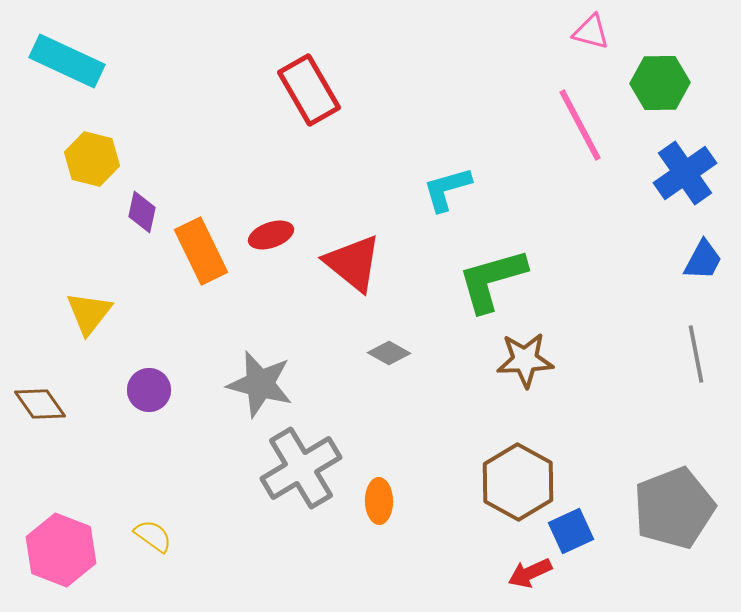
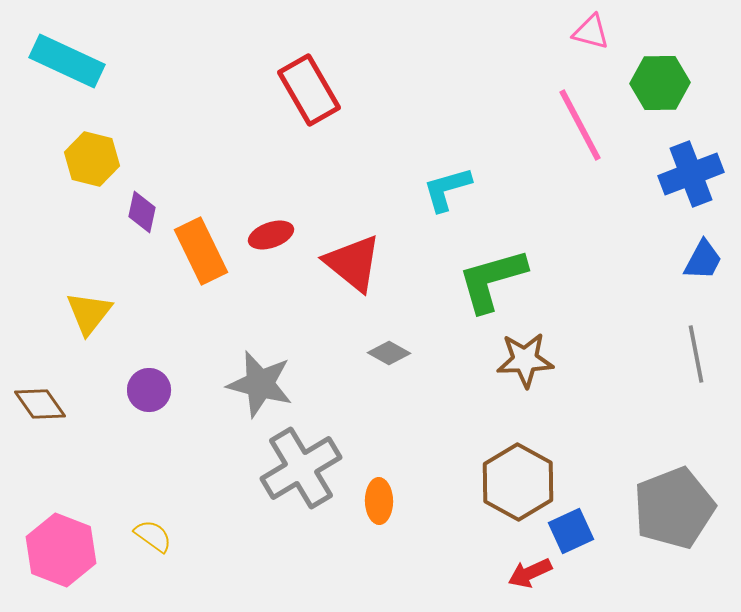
blue cross: moved 6 px right, 1 px down; rotated 14 degrees clockwise
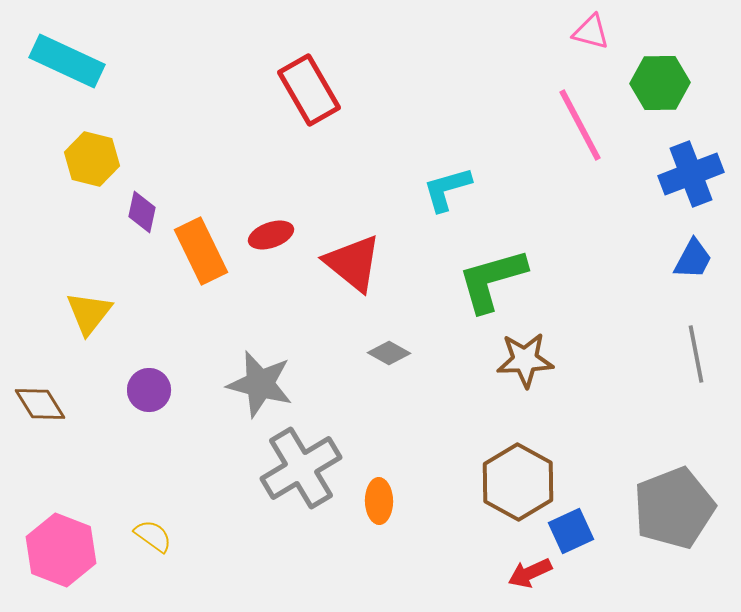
blue trapezoid: moved 10 px left, 1 px up
brown diamond: rotated 4 degrees clockwise
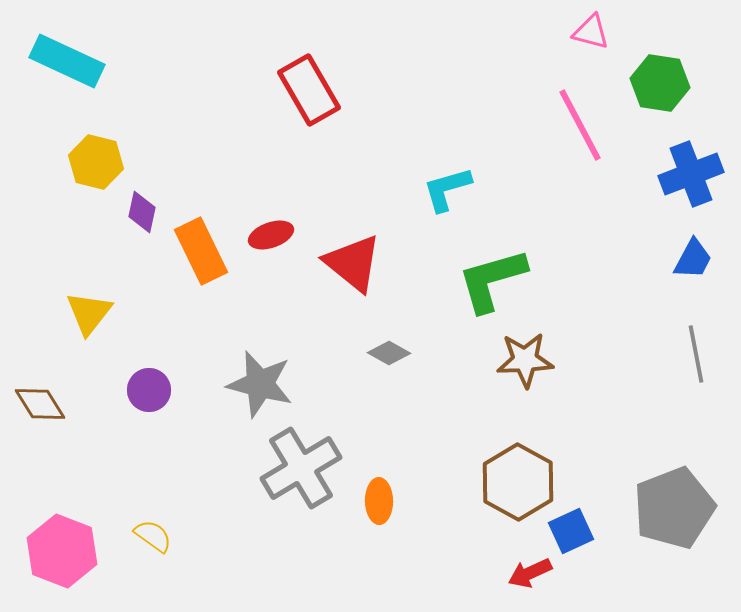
green hexagon: rotated 10 degrees clockwise
yellow hexagon: moved 4 px right, 3 px down
pink hexagon: moved 1 px right, 1 px down
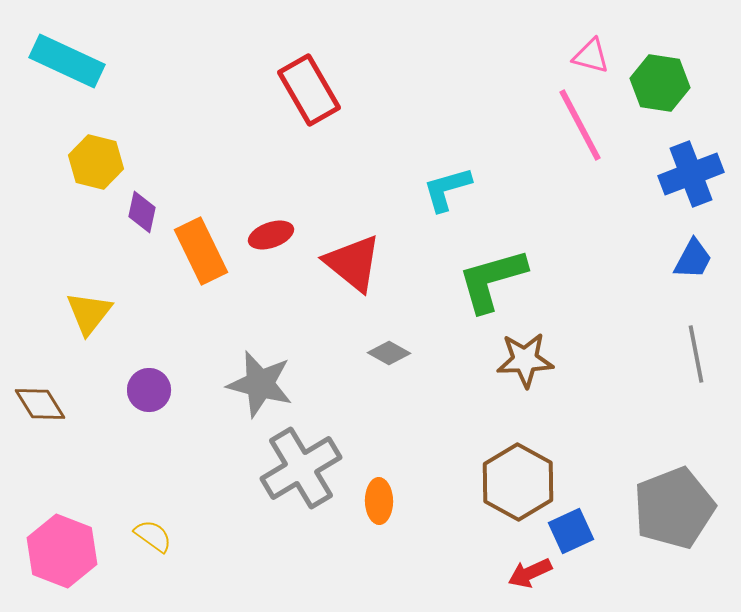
pink triangle: moved 24 px down
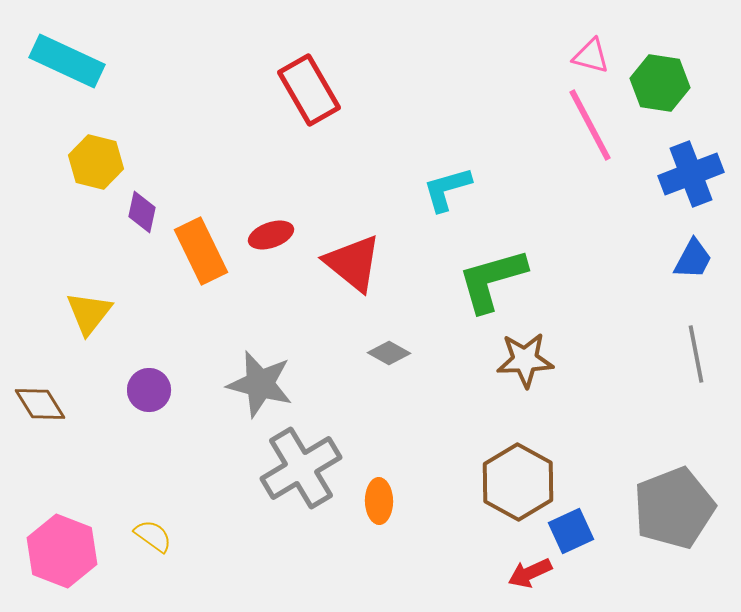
pink line: moved 10 px right
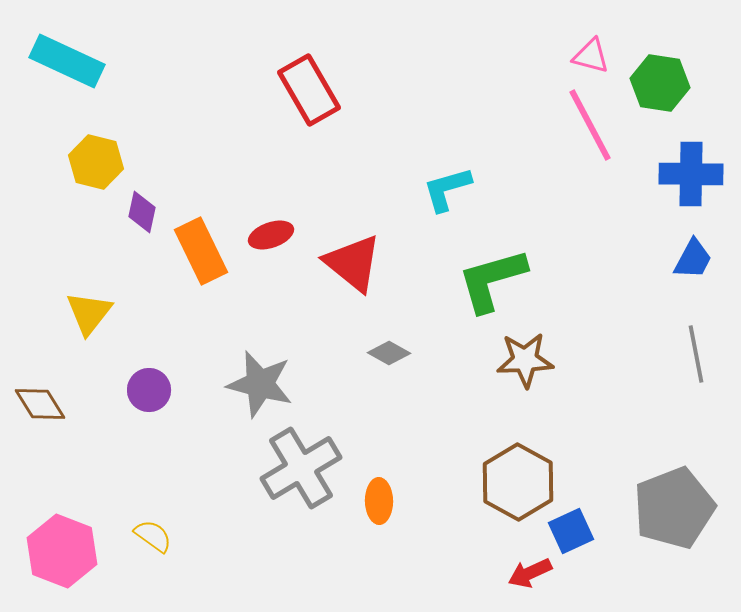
blue cross: rotated 22 degrees clockwise
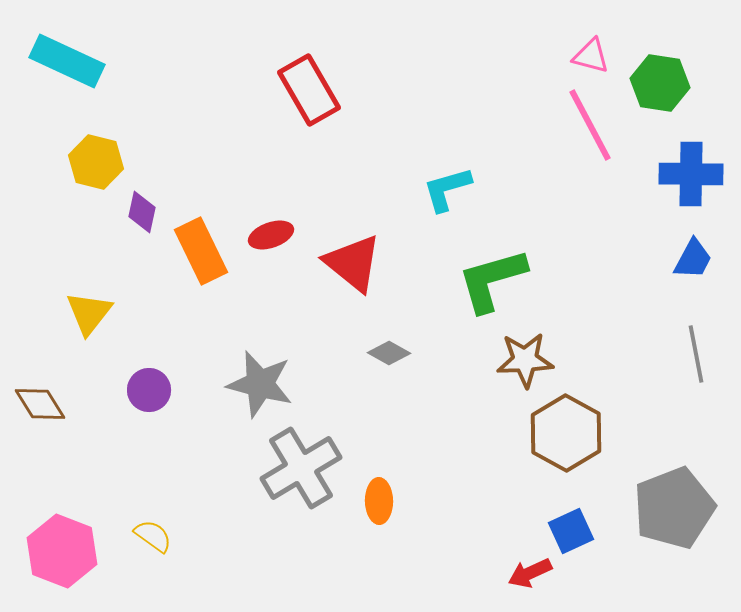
brown hexagon: moved 48 px right, 49 px up
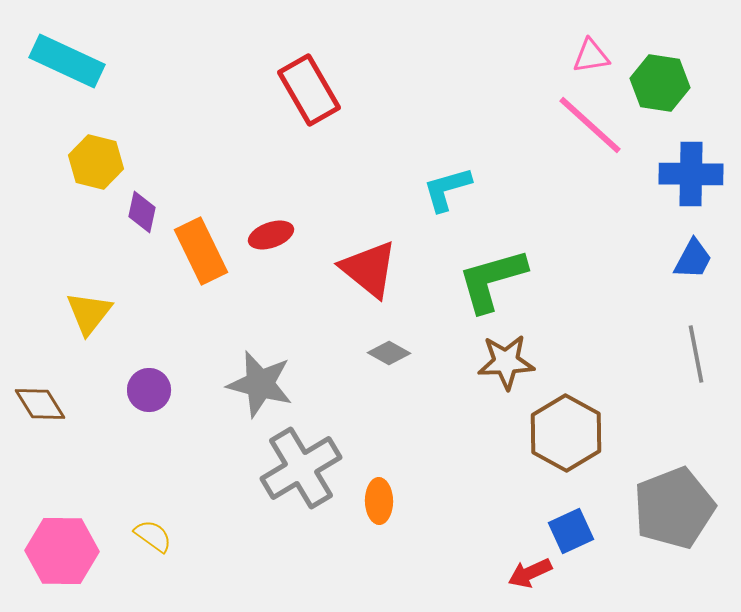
pink triangle: rotated 24 degrees counterclockwise
pink line: rotated 20 degrees counterclockwise
red triangle: moved 16 px right, 6 px down
brown star: moved 19 px left, 2 px down
pink hexagon: rotated 20 degrees counterclockwise
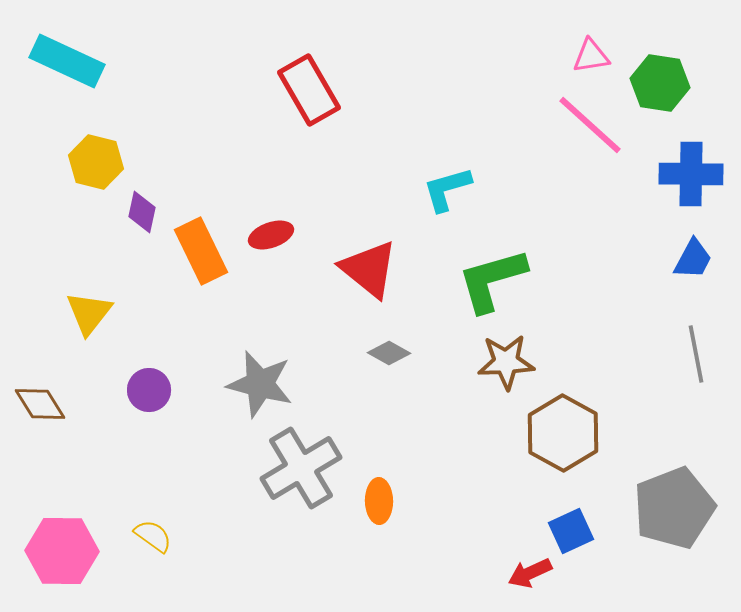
brown hexagon: moved 3 px left
